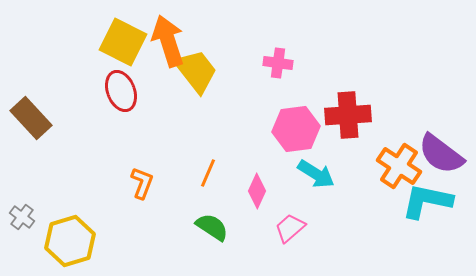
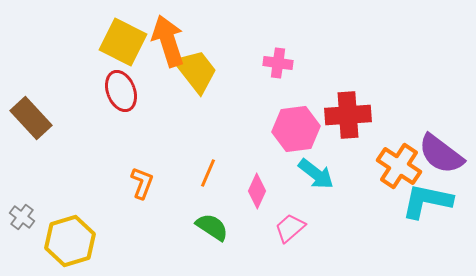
cyan arrow: rotated 6 degrees clockwise
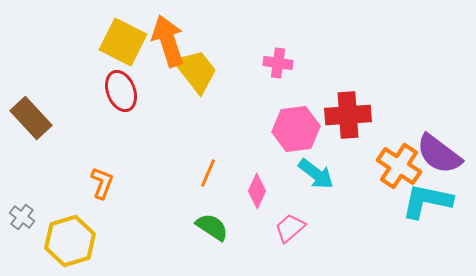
purple semicircle: moved 2 px left
orange L-shape: moved 40 px left
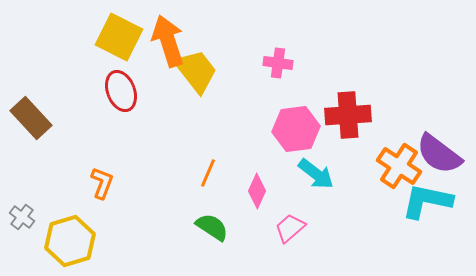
yellow square: moved 4 px left, 5 px up
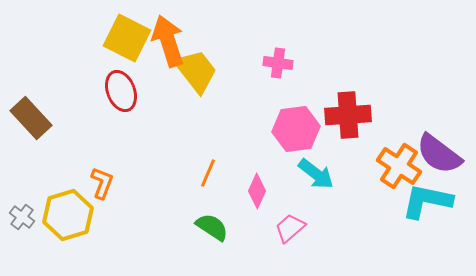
yellow square: moved 8 px right, 1 px down
yellow hexagon: moved 2 px left, 26 px up
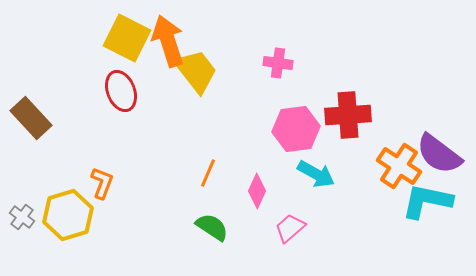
cyan arrow: rotated 9 degrees counterclockwise
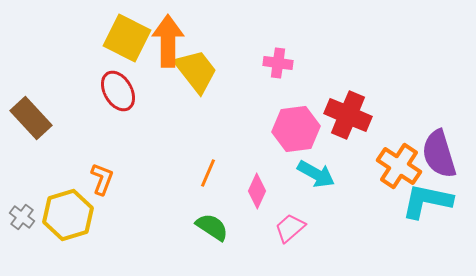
orange arrow: rotated 18 degrees clockwise
red ellipse: moved 3 px left; rotated 9 degrees counterclockwise
red cross: rotated 27 degrees clockwise
purple semicircle: rotated 36 degrees clockwise
orange L-shape: moved 4 px up
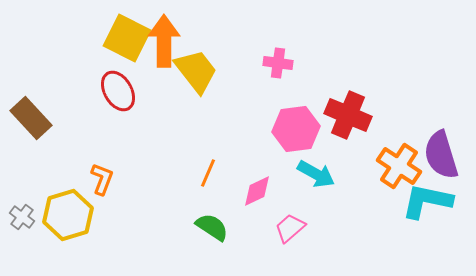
orange arrow: moved 4 px left
purple semicircle: moved 2 px right, 1 px down
pink diamond: rotated 40 degrees clockwise
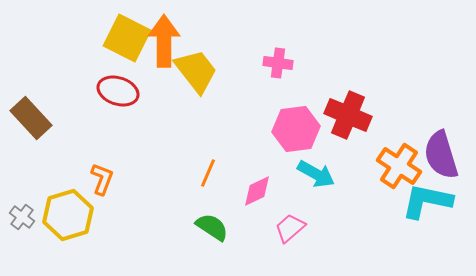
red ellipse: rotated 42 degrees counterclockwise
